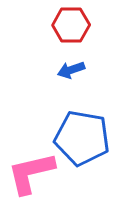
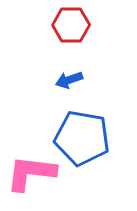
blue arrow: moved 2 px left, 10 px down
pink L-shape: rotated 20 degrees clockwise
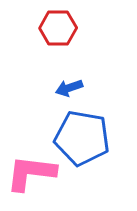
red hexagon: moved 13 px left, 3 px down
blue arrow: moved 8 px down
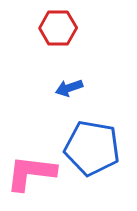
blue pentagon: moved 10 px right, 10 px down
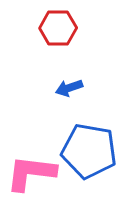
blue pentagon: moved 3 px left, 3 px down
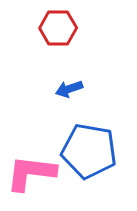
blue arrow: moved 1 px down
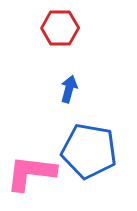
red hexagon: moved 2 px right
blue arrow: rotated 124 degrees clockwise
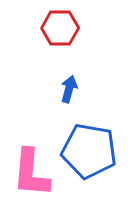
pink L-shape: rotated 92 degrees counterclockwise
